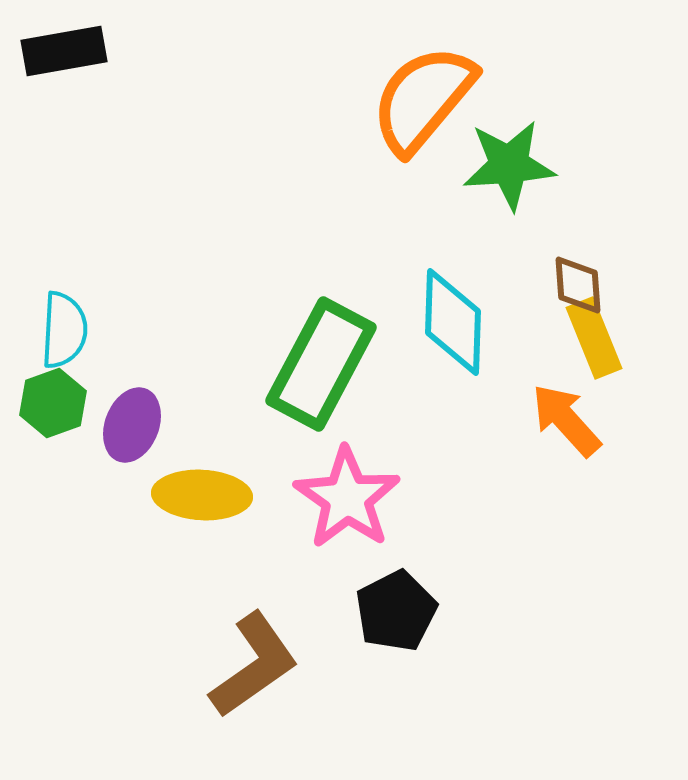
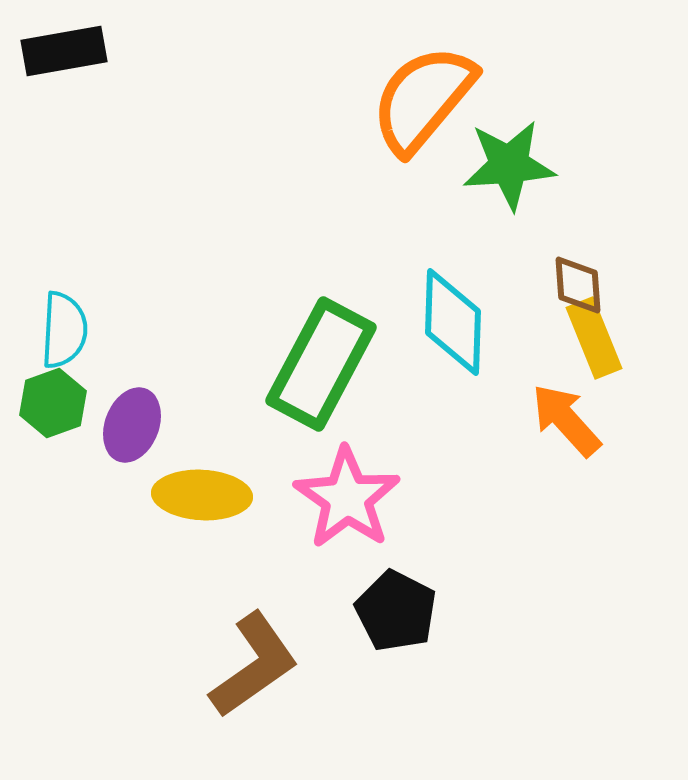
black pentagon: rotated 18 degrees counterclockwise
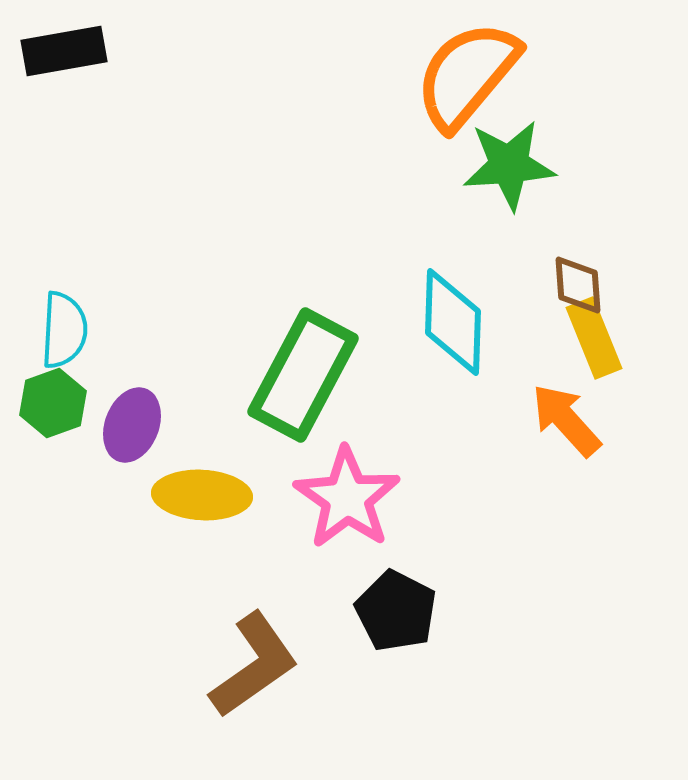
orange semicircle: moved 44 px right, 24 px up
green rectangle: moved 18 px left, 11 px down
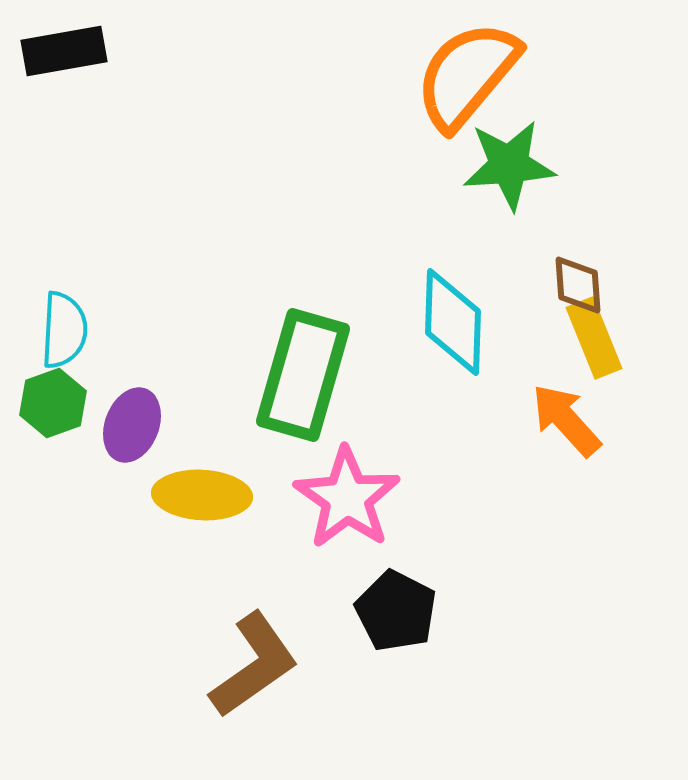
green rectangle: rotated 12 degrees counterclockwise
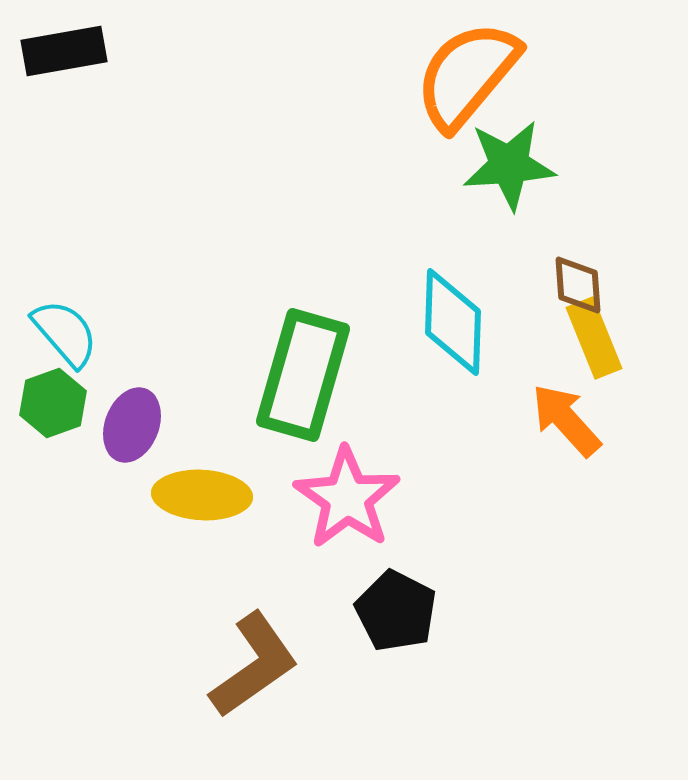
cyan semicircle: moved 1 px right, 3 px down; rotated 44 degrees counterclockwise
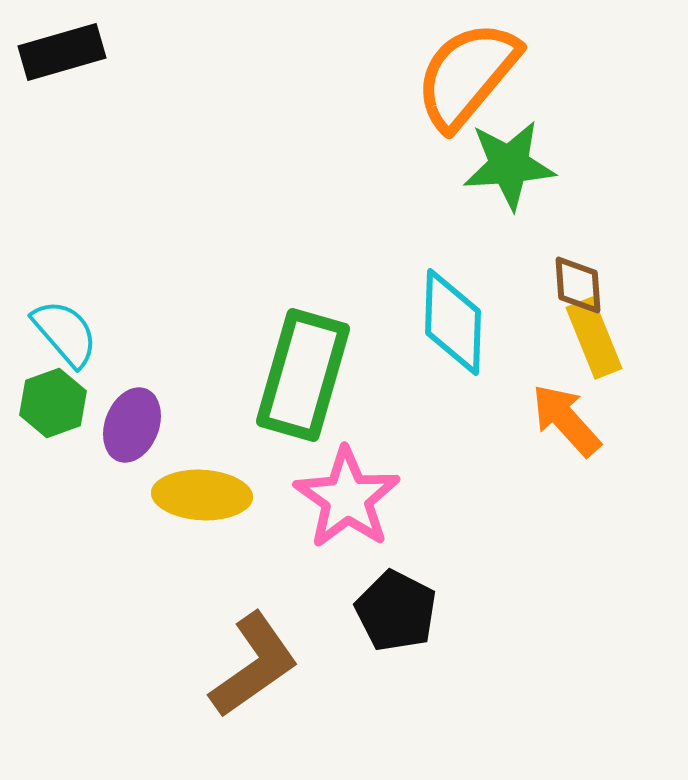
black rectangle: moved 2 px left, 1 px down; rotated 6 degrees counterclockwise
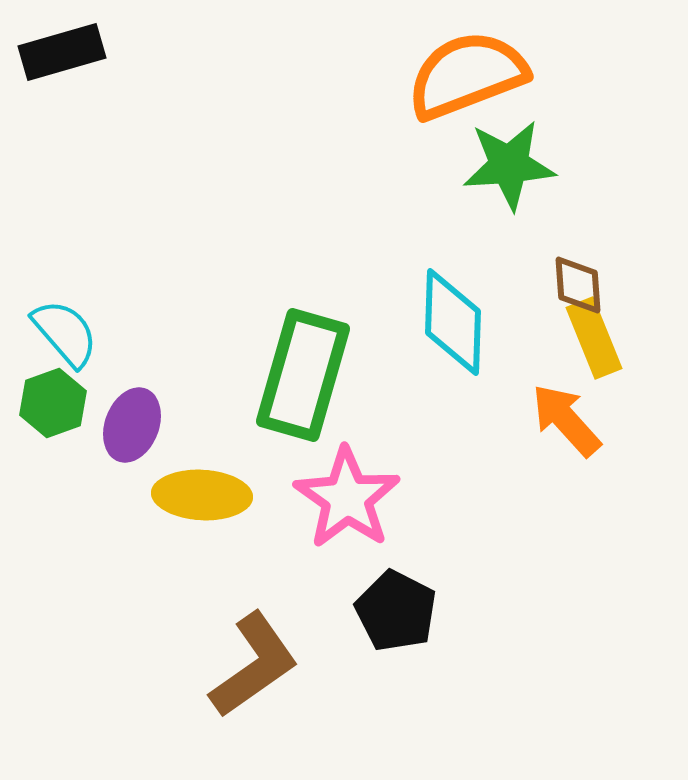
orange semicircle: rotated 29 degrees clockwise
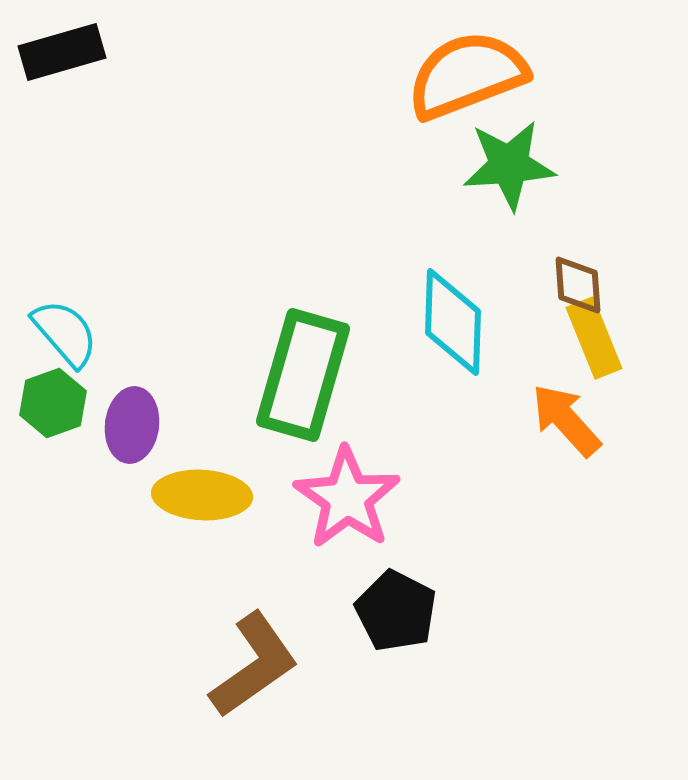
purple ellipse: rotated 14 degrees counterclockwise
